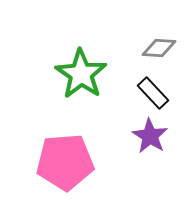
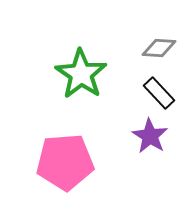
black rectangle: moved 6 px right
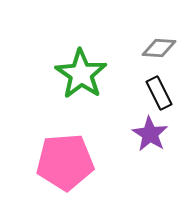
black rectangle: rotated 16 degrees clockwise
purple star: moved 2 px up
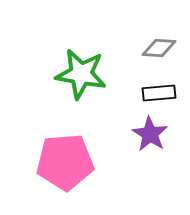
green star: rotated 24 degrees counterclockwise
black rectangle: rotated 68 degrees counterclockwise
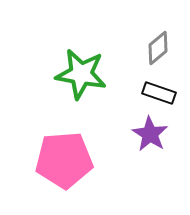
gray diamond: moved 1 px left; rotated 44 degrees counterclockwise
black rectangle: rotated 24 degrees clockwise
pink pentagon: moved 1 px left, 2 px up
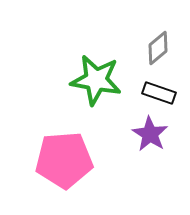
green star: moved 15 px right, 6 px down
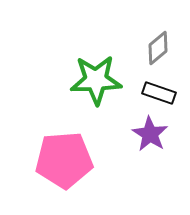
green star: rotated 12 degrees counterclockwise
